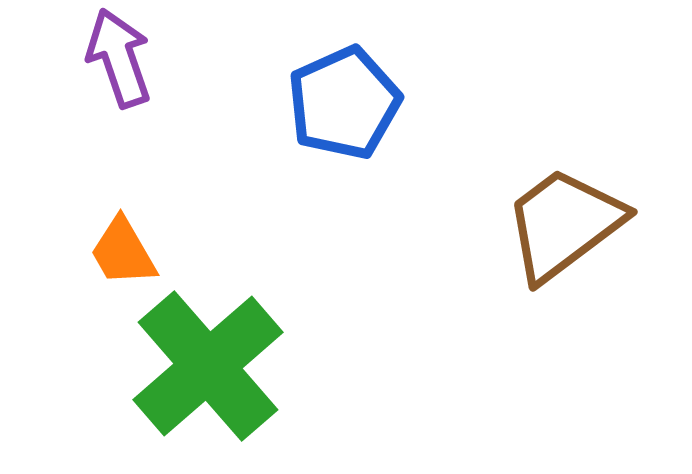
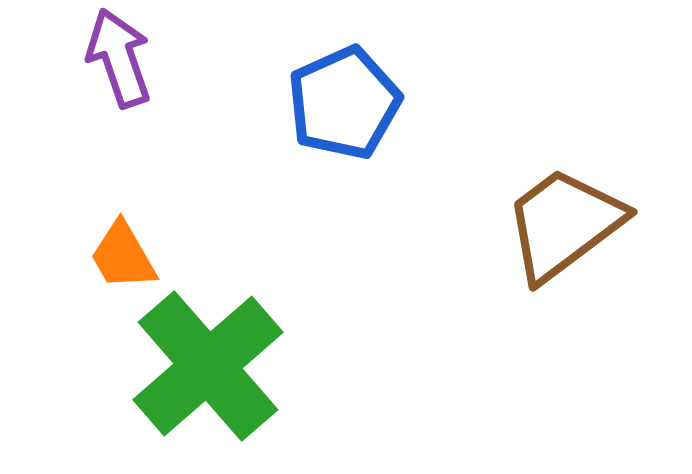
orange trapezoid: moved 4 px down
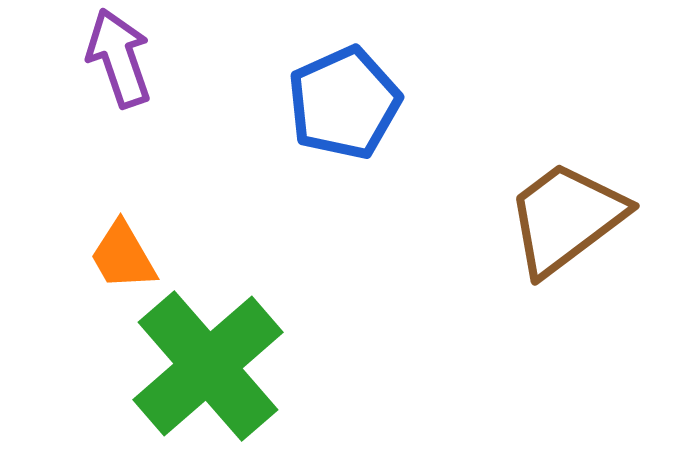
brown trapezoid: moved 2 px right, 6 px up
